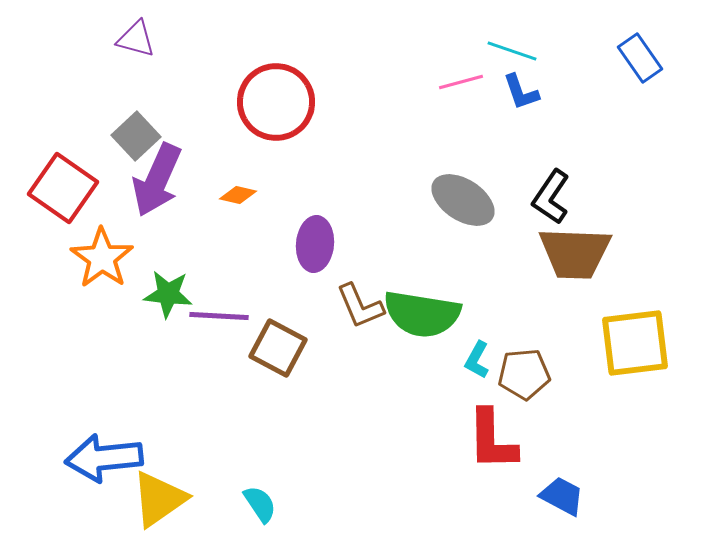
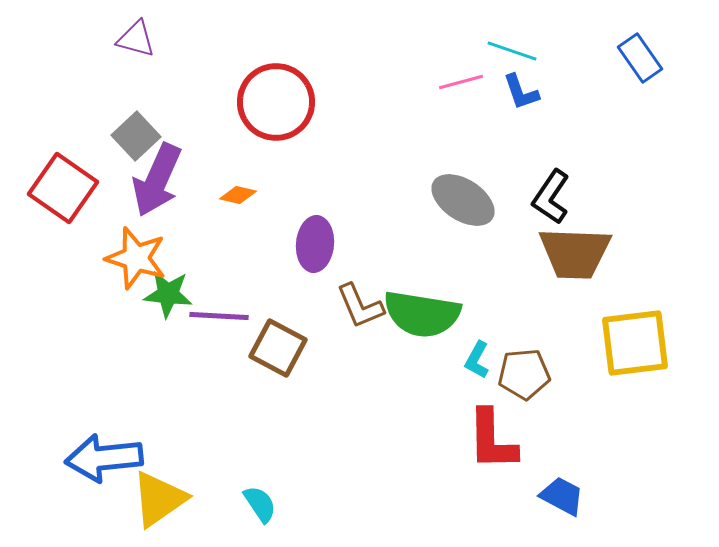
orange star: moved 34 px right; rotated 18 degrees counterclockwise
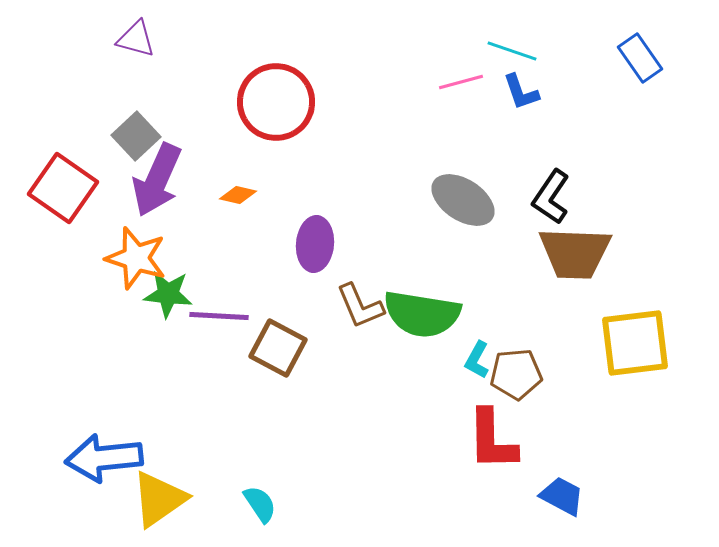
brown pentagon: moved 8 px left
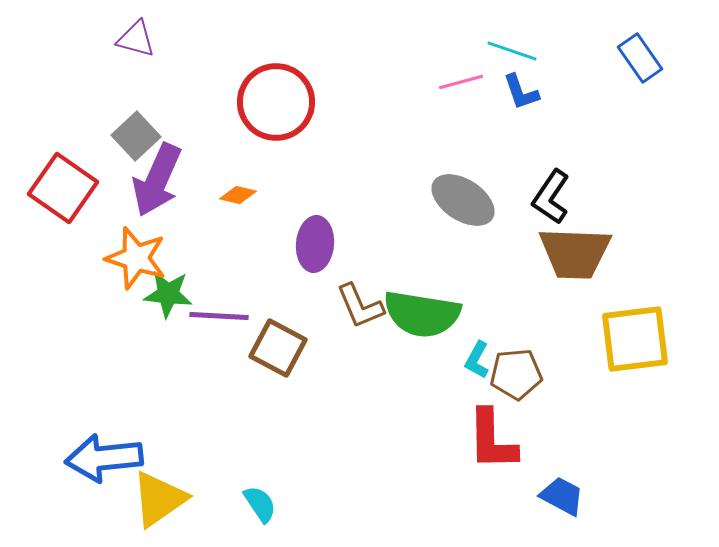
yellow square: moved 4 px up
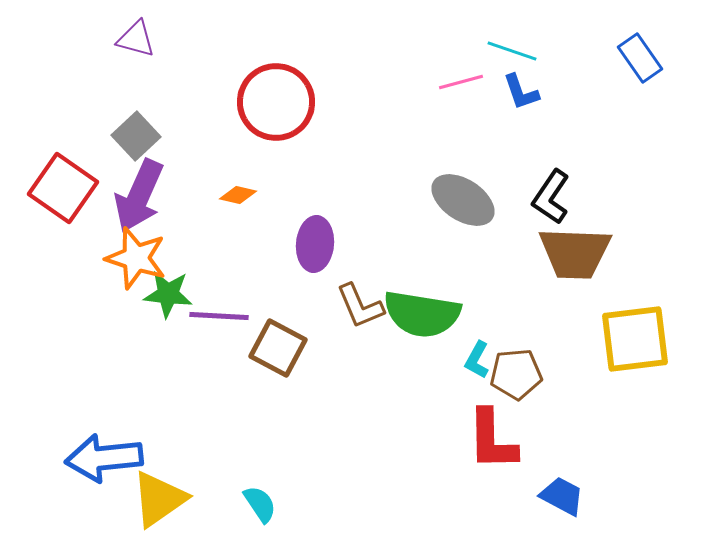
purple arrow: moved 18 px left, 16 px down
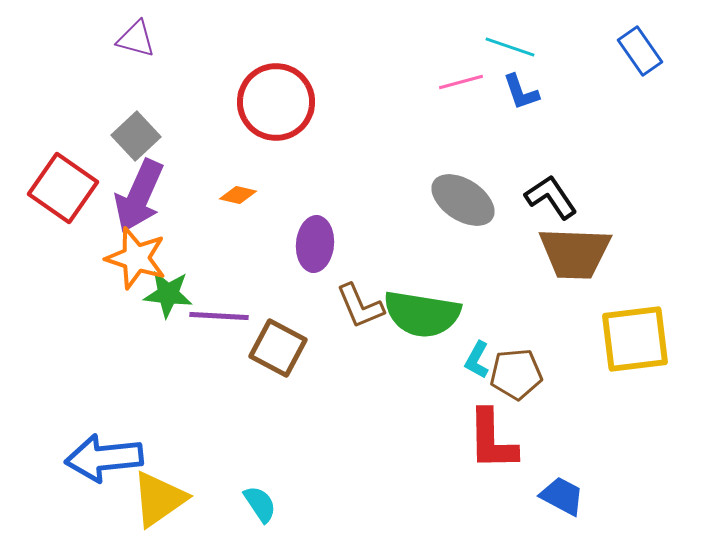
cyan line: moved 2 px left, 4 px up
blue rectangle: moved 7 px up
black L-shape: rotated 112 degrees clockwise
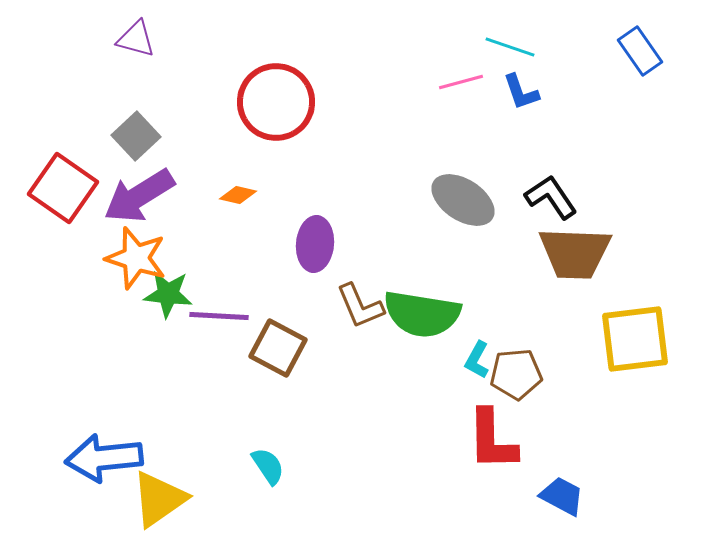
purple arrow: rotated 34 degrees clockwise
cyan semicircle: moved 8 px right, 38 px up
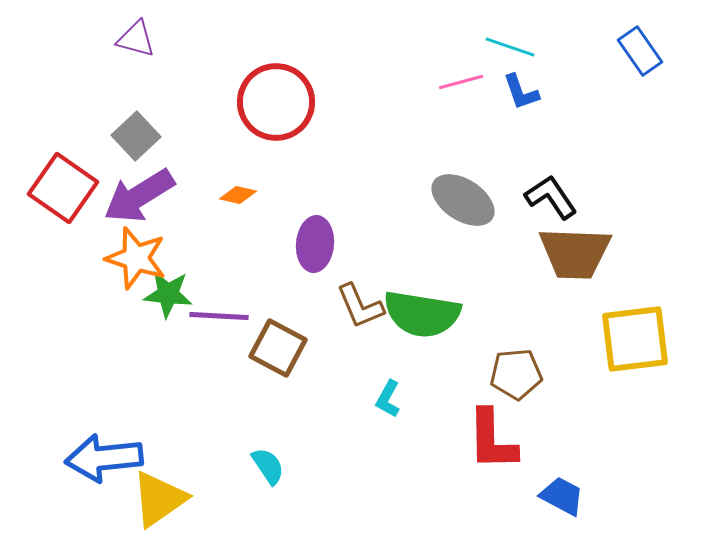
cyan L-shape: moved 89 px left, 39 px down
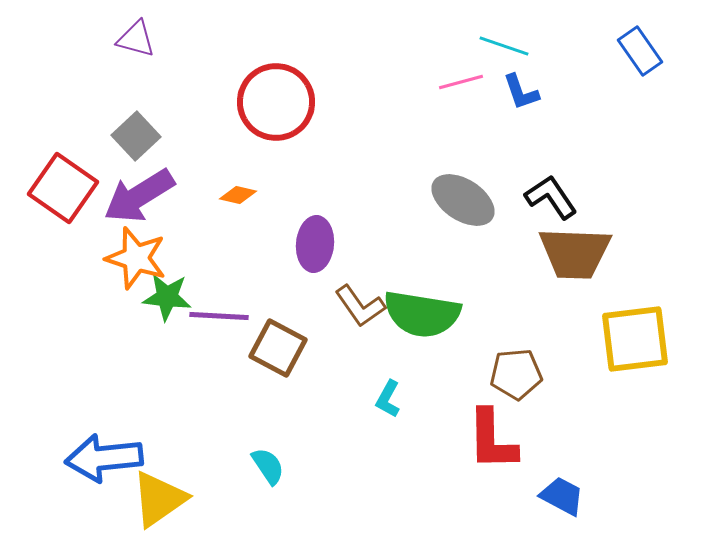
cyan line: moved 6 px left, 1 px up
green star: moved 1 px left, 3 px down
brown L-shape: rotated 12 degrees counterclockwise
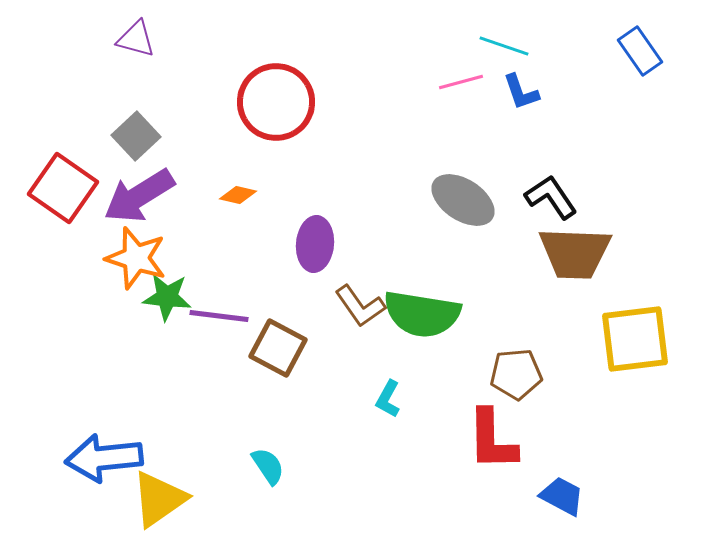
purple line: rotated 4 degrees clockwise
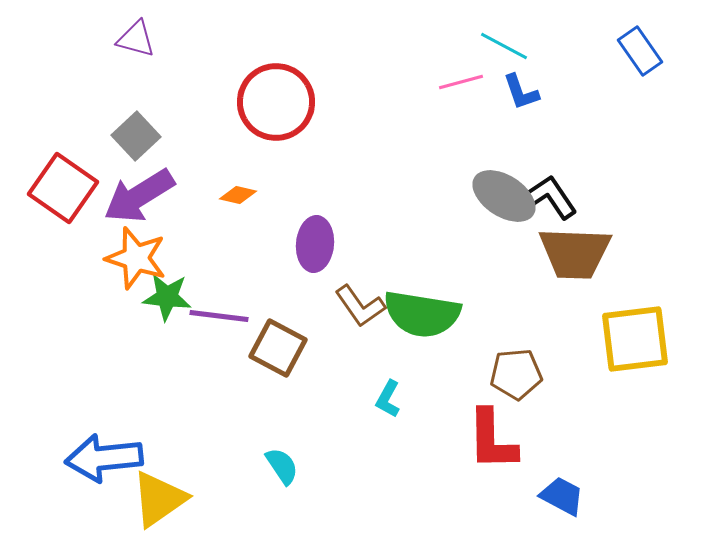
cyan line: rotated 9 degrees clockwise
gray ellipse: moved 41 px right, 4 px up
cyan semicircle: moved 14 px right
